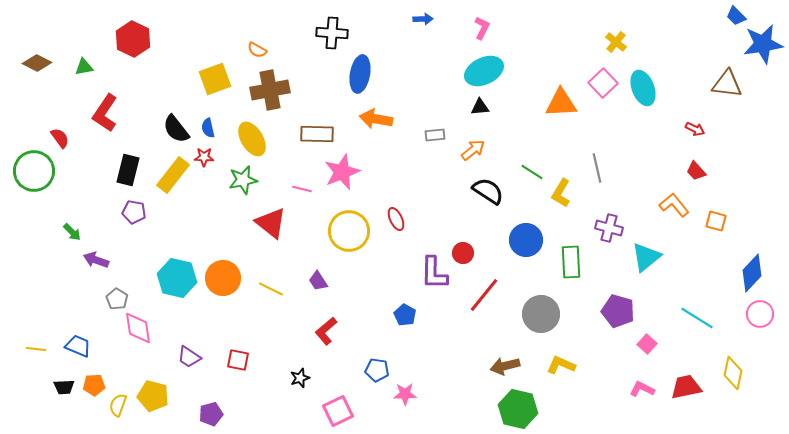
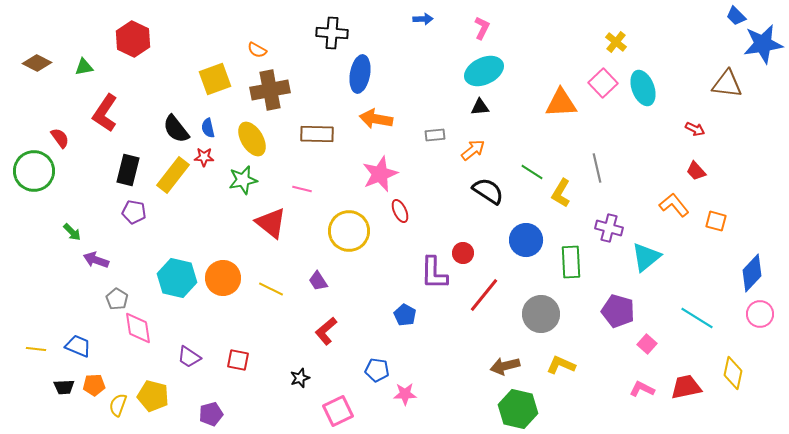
pink star at (342, 172): moved 38 px right, 2 px down
red ellipse at (396, 219): moved 4 px right, 8 px up
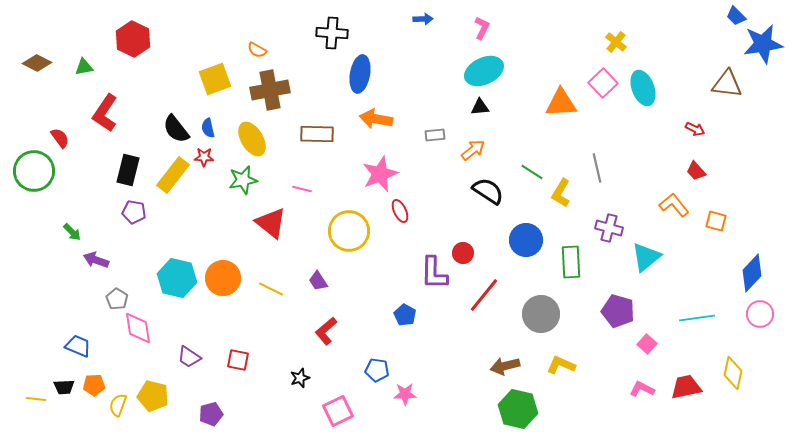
cyan line at (697, 318): rotated 40 degrees counterclockwise
yellow line at (36, 349): moved 50 px down
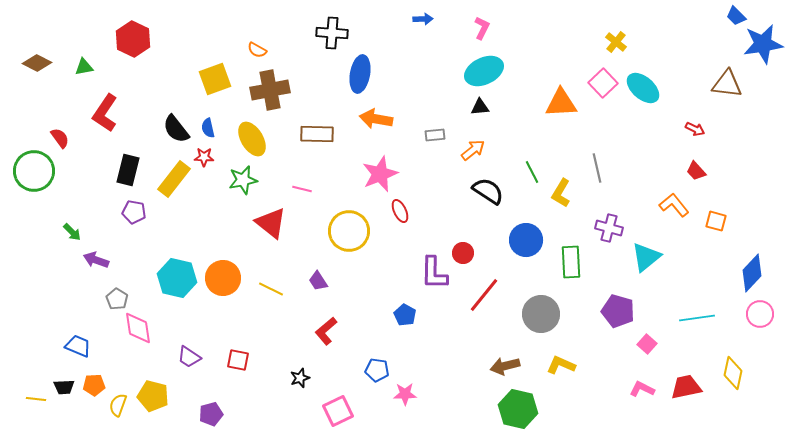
cyan ellipse at (643, 88): rotated 28 degrees counterclockwise
green line at (532, 172): rotated 30 degrees clockwise
yellow rectangle at (173, 175): moved 1 px right, 4 px down
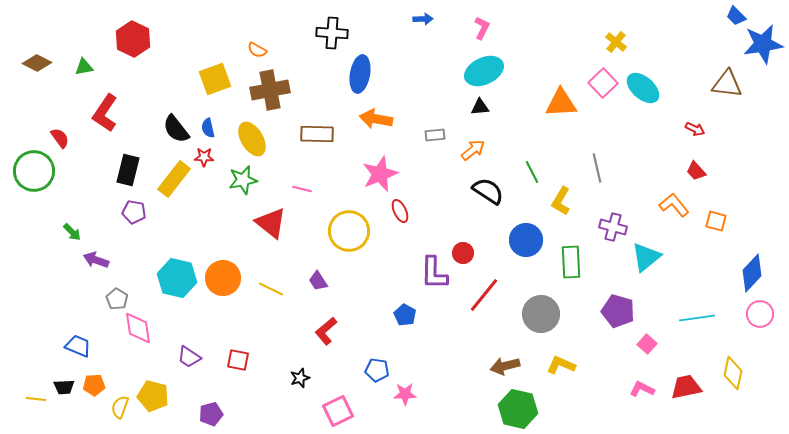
yellow L-shape at (561, 193): moved 8 px down
purple cross at (609, 228): moved 4 px right, 1 px up
yellow semicircle at (118, 405): moved 2 px right, 2 px down
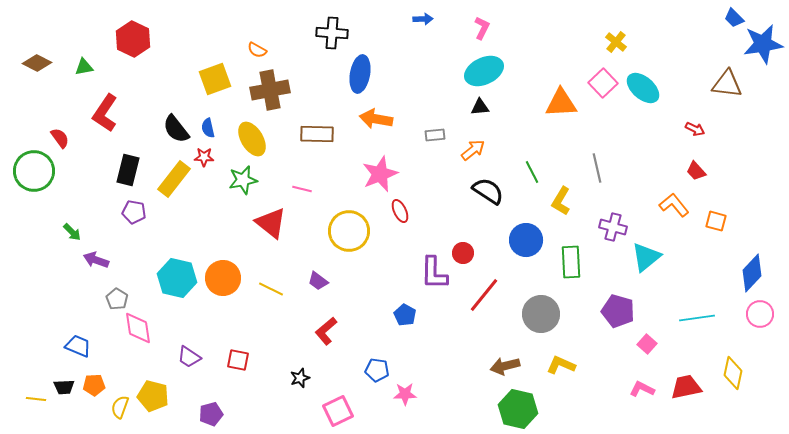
blue trapezoid at (736, 16): moved 2 px left, 2 px down
purple trapezoid at (318, 281): rotated 20 degrees counterclockwise
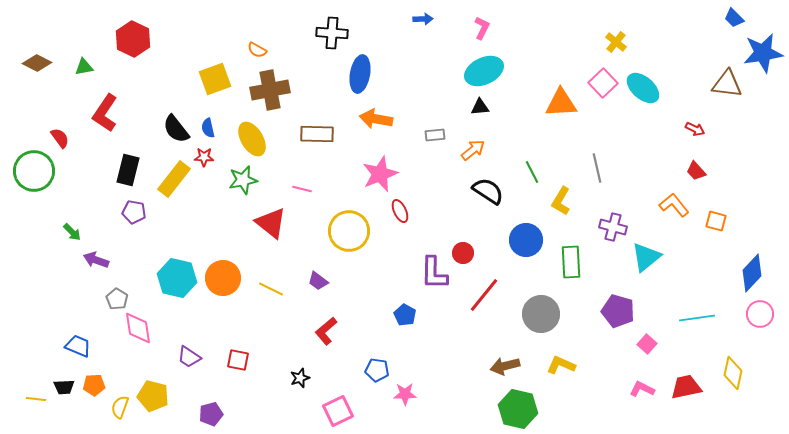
blue star at (763, 44): moved 9 px down
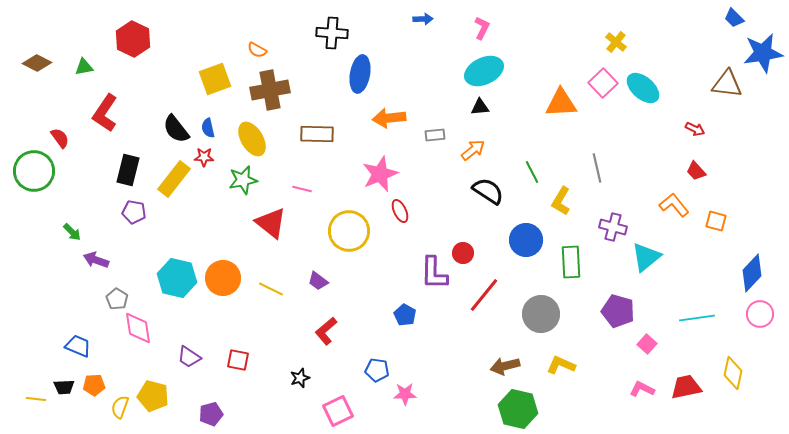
orange arrow at (376, 119): moved 13 px right, 1 px up; rotated 16 degrees counterclockwise
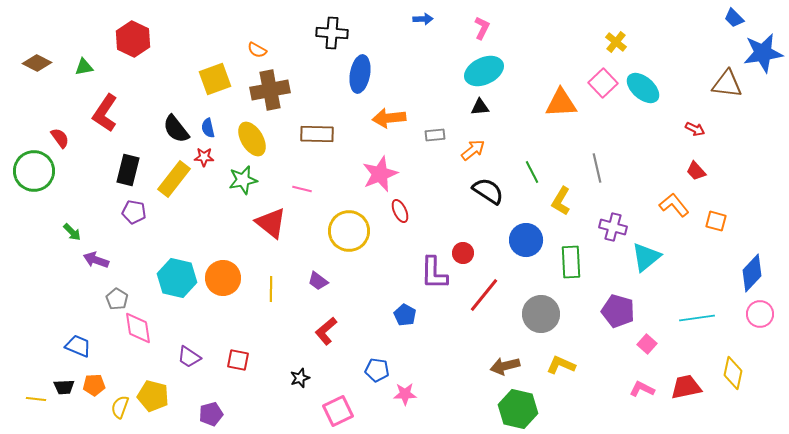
yellow line at (271, 289): rotated 65 degrees clockwise
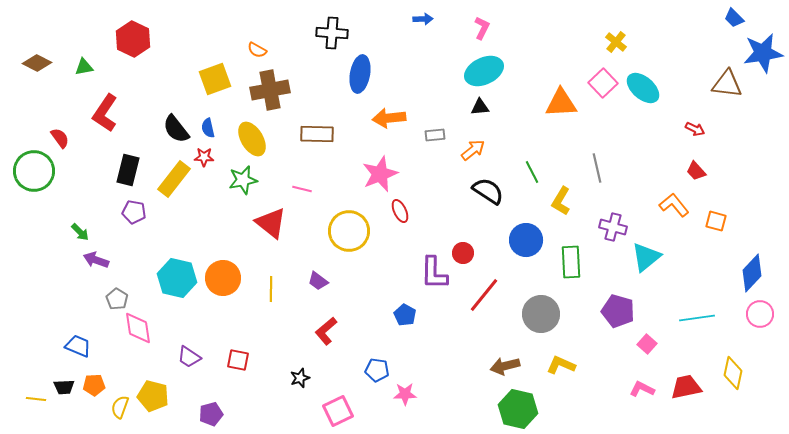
green arrow at (72, 232): moved 8 px right
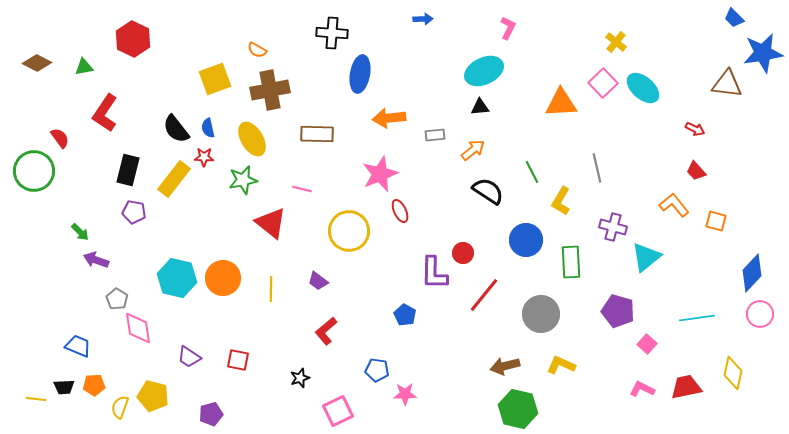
pink L-shape at (482, 28): moved 26 px right
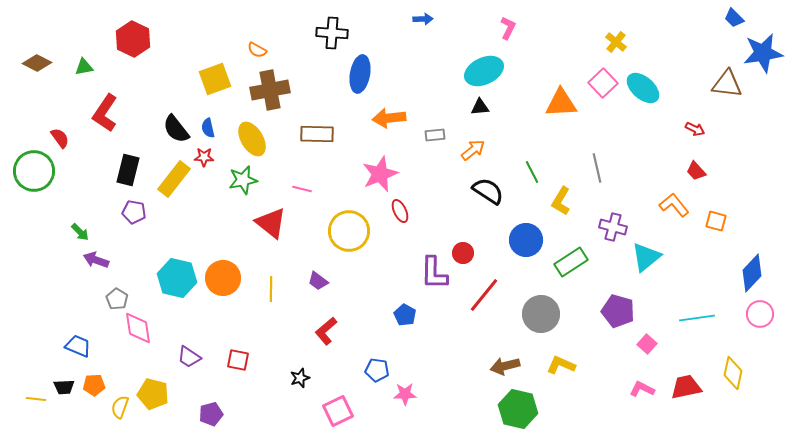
green rectangle at (571, 262): rotated 60 degrees clockwise
yellow pentagon at (153, 396): moved 2 px up
